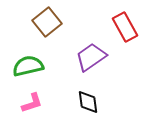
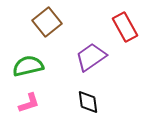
pink L-shape: moved 3 px left
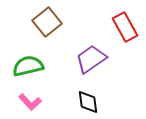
purple trapezoid: moved 2 px down
pink L-shape: moved 1 px right, 1 px up; rotated 65 degrees clockwise
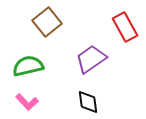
pink L-shape: moved 3 px left
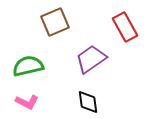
brown square: moved 8 px right; rotated 16 degrees clockwise
pink L-shape: rotated 20 degrees counterclockwise
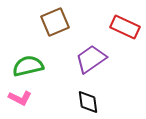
red rectangle: rotated 36 degrees counterclockwise
pink L-shape: moved 7 px left, 4 px up
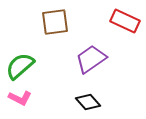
brown square: rotated 16 degrees clockwise
red rectangle: moved 6 px up
green semicircle: moved 8 px left; rotated 28 degrees counterclockwise
black diamond: rotated 35 degrees counterclockwise
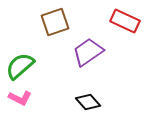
brown square: rotated 12 degrees counterclockwise
purple trapezoid: moved 3 px left, 7 px up
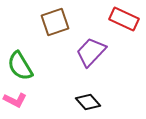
red rectangle: moved 1 px left, 2 px up
purple trapezoid: moved 3 px right; rotated 12 degrees counterclockwise
green semicircle: rotated 80 degrees counterclockwise
pink L-shape: moved 5 px left, 2 px down
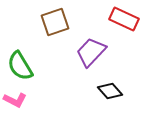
black diamond: moved 22 px right, 11 px up
